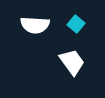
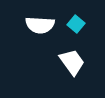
white semicircle: moved 5 px right
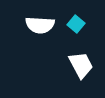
white trapezoid: moved 9 px right, 3 px down; rotated 8 degrees clockwise
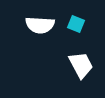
cyan square: rotated 18 degrees counterclockwise
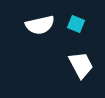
white semicircle: rotated 16 degrees counterclockwise
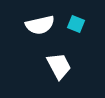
white trapezoid: moved 22 px left, 1 px down
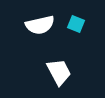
white trapezoid: moved 6 px down
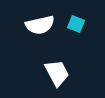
white trapezoid: moved 2 px left, 1 px down
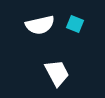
cyan square: moved 1 px left
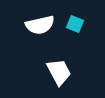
white trapezoid: moved 2 px right, 1 px up
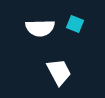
white semicircle: moved 3 px down; rotated 12 degrees clockwise
